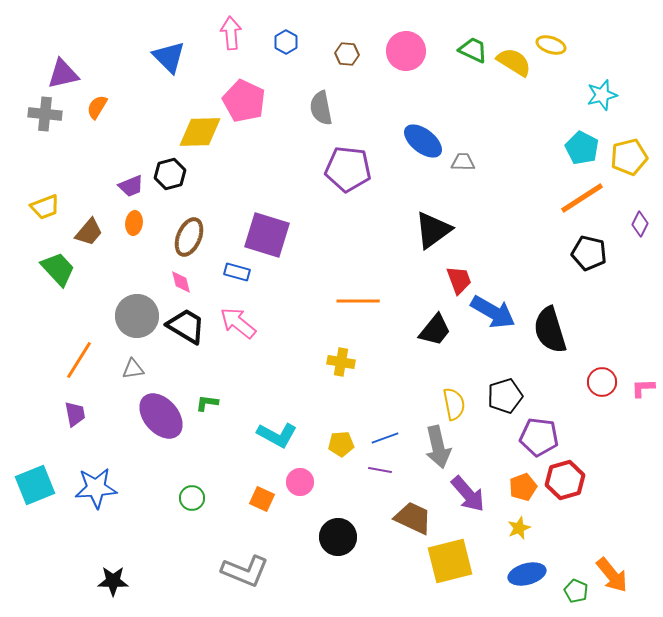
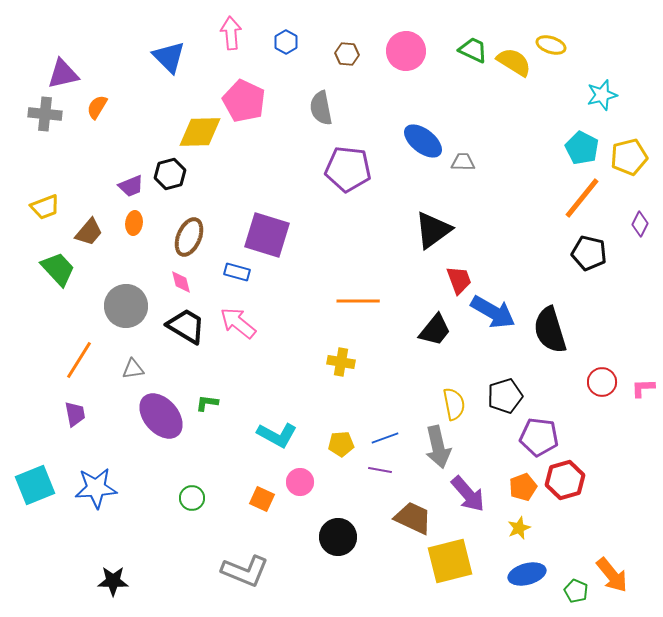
orange line at (582, 198): rotated 18 degrees counterclockwise
gray circle at (137, 316): moved 11 px left, 10 px up
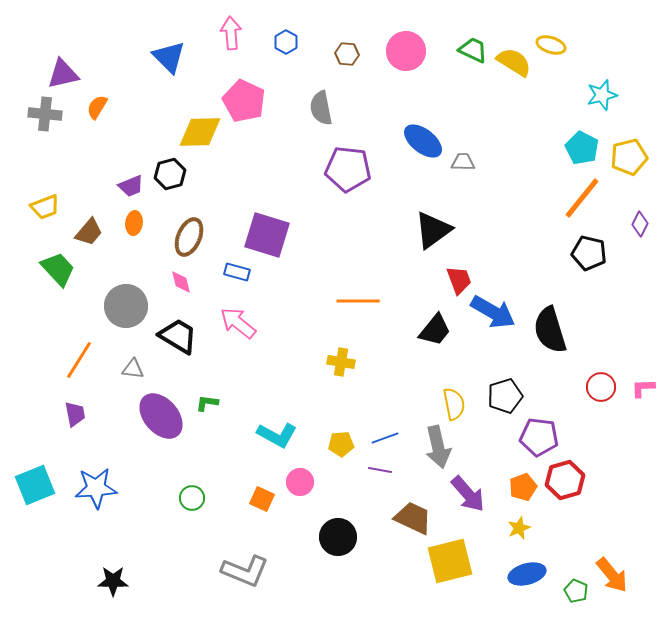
black trapezoid at (186, 326): moved 8 px left, 10 px down
gray triangle at (133, 369): rotated 15 degrees clockwise
red circle at (602, 382): moved 1 px left, 5 px down
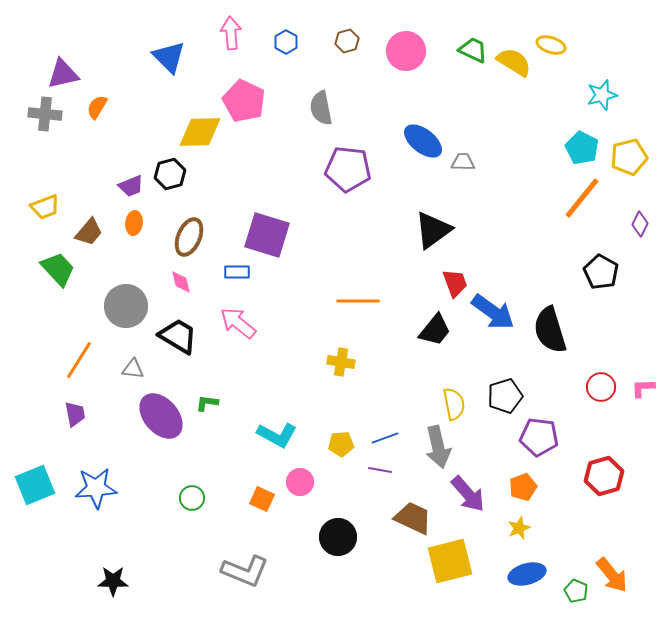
brown hexagon at (347, 54): moved 13 px up; rotated 20 degrees counterclockwise
black pentagon at (589, 253): moved 12 px right, 19 px down; rotated 16 degrees clockwise
blue rectangle at (237, 272): rotated 15 degrees counterclockwise
red trapezoid at (459, 280): moved 4 px left, 3 px down
blue arrow at (493, 312): rotated 6 degrees clockwise
red hexagon at (565, 480): moved 39 px right, 4 px up
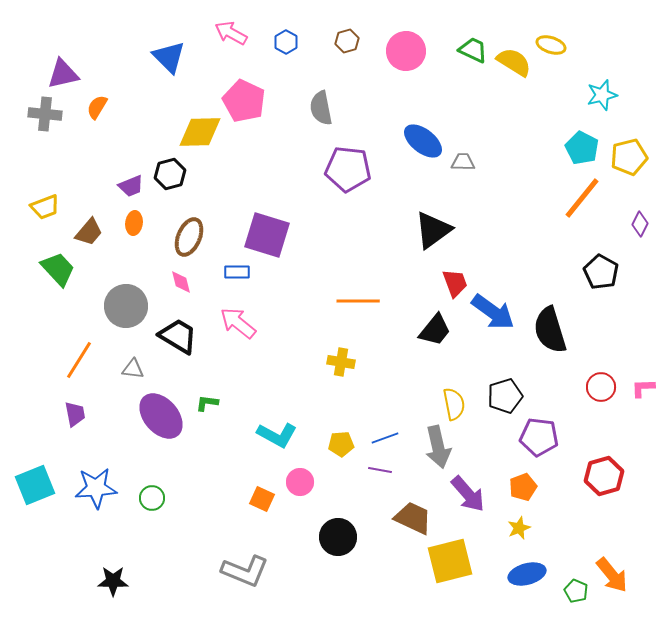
pink arrow at (231, 33): rotated 56 degrees counterclockwise
green circle at (192, 498): moved 40 px left
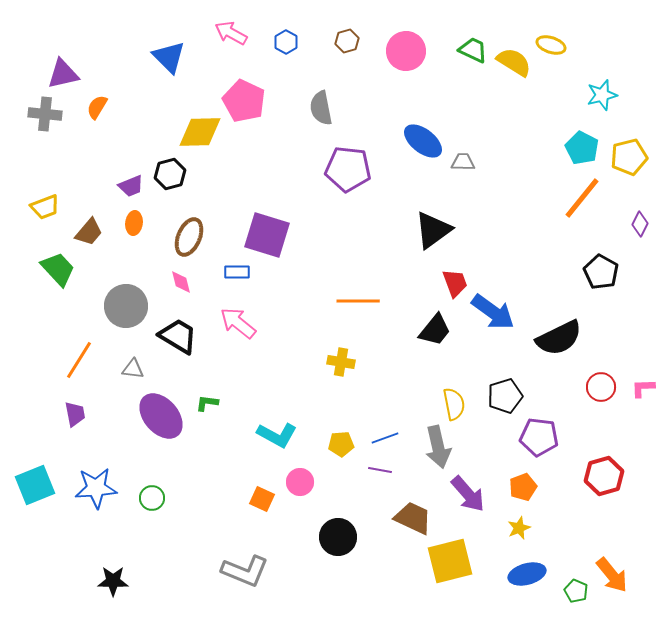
black semicircle at (550, 330): moved 9 px right, 8 px down; rotated 99 degrees counterclockwise
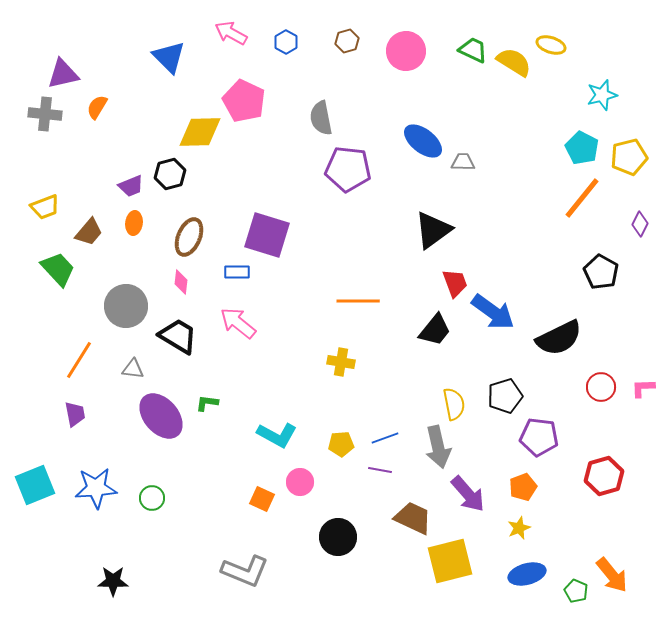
gray semicircle at (321, 108): moved 10 px down
pink diamond at (181, 282): rotated 20 degrees clockwise
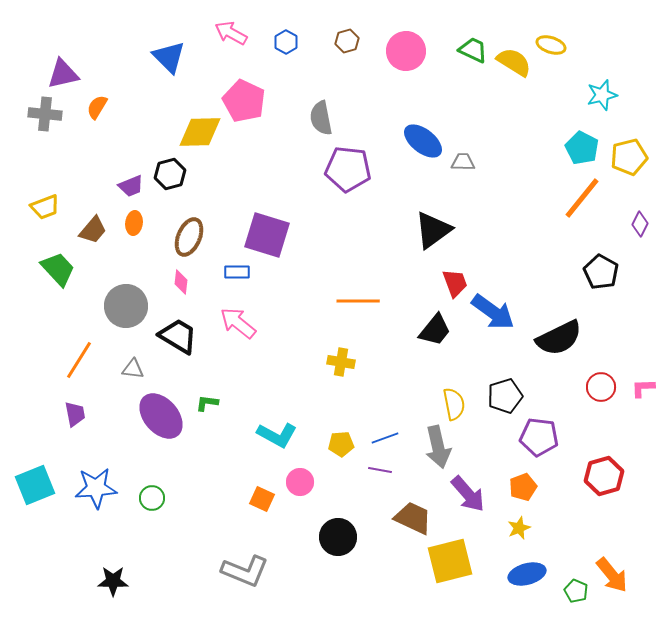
brown trapezoid at (89, 232): moved 4 px right, 2 px up
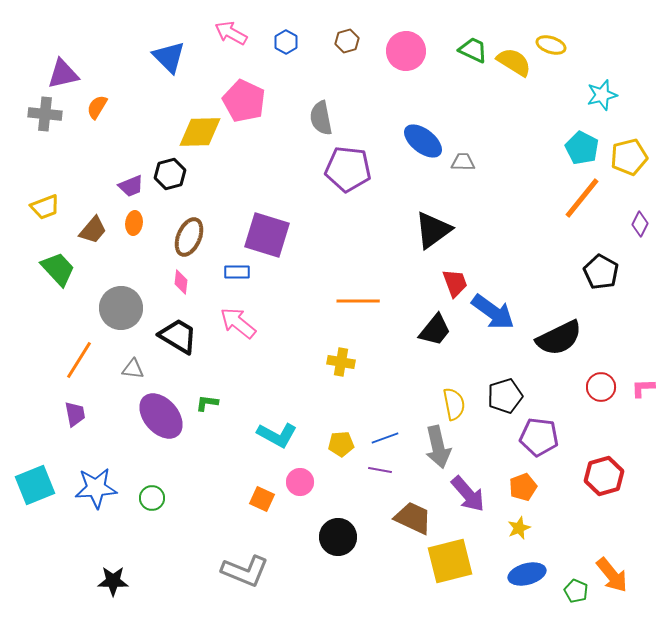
gray circle at (126, 306): moved 5 px left, 2 px down
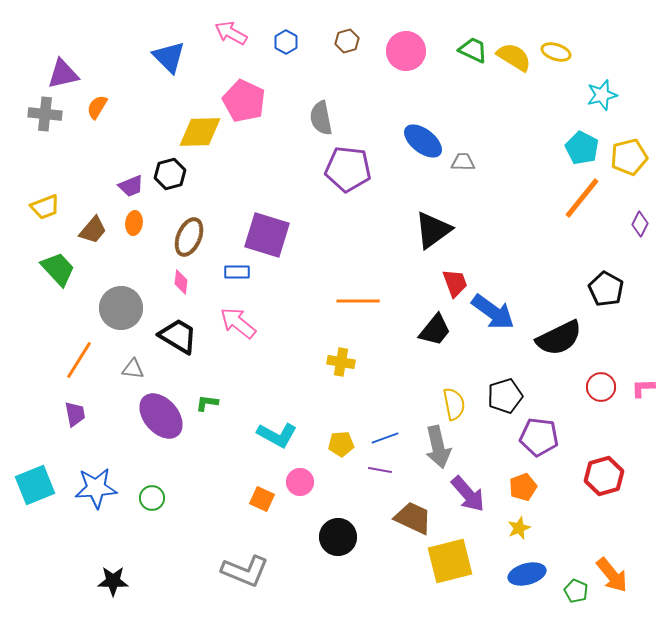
yellow ellipse at (551, 45): moved 5 px right, 7 px down
yellow semicircle at (514, 62): moved 5 px up
black pentagon at (601, 272): moved 5 px right, 17 px down
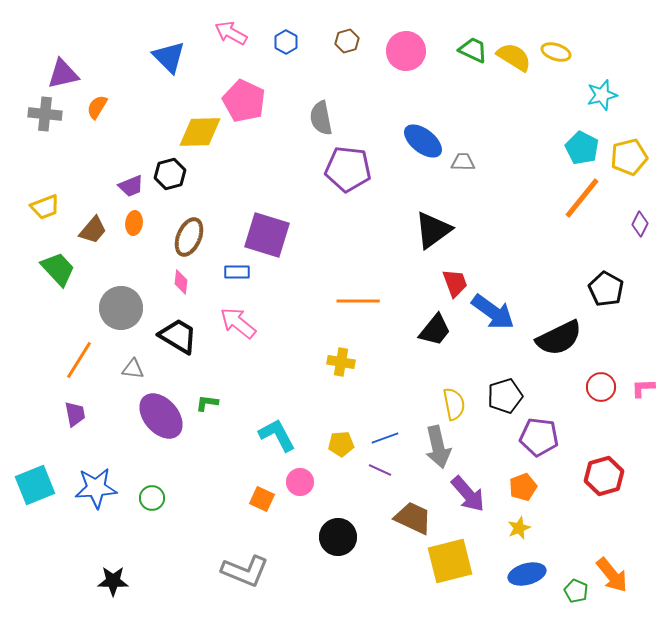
cyan L-shape at (277, 435): rotated 147 degrees counterclockwise
purple line at (380, 470): rotated 15 degrees clockwise
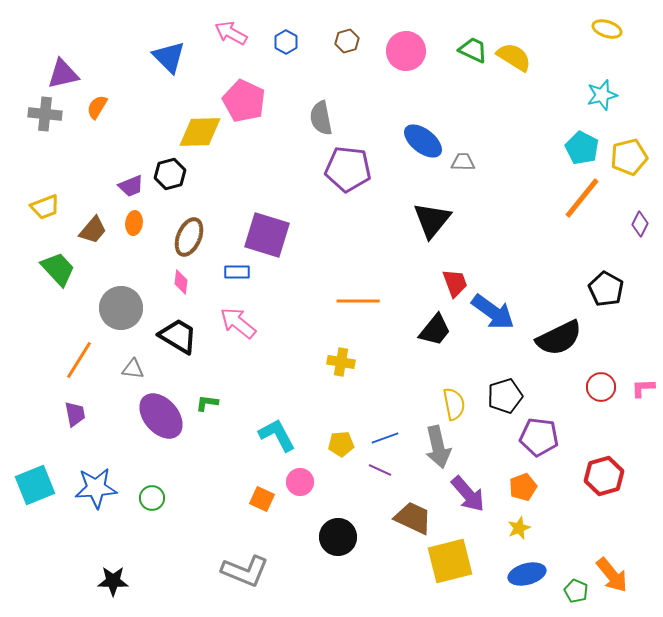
yellow ellipse at (556, 52): moved 51 px right, 23 px up
black triangle at (433, 230): moved 1 px left, 10 px up; rotated 15 degrees counterclockwise
